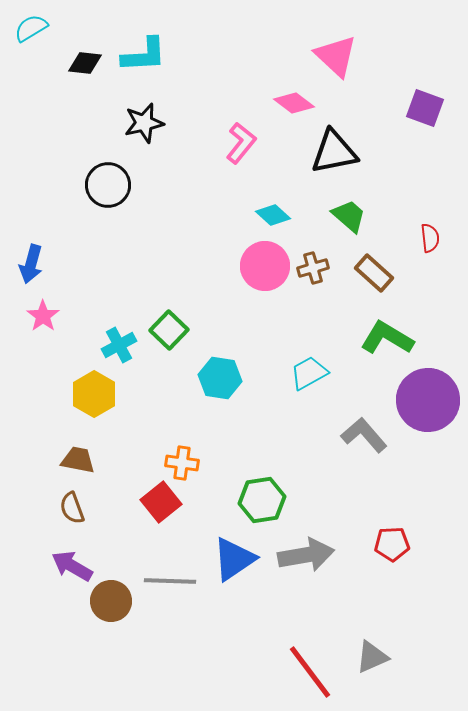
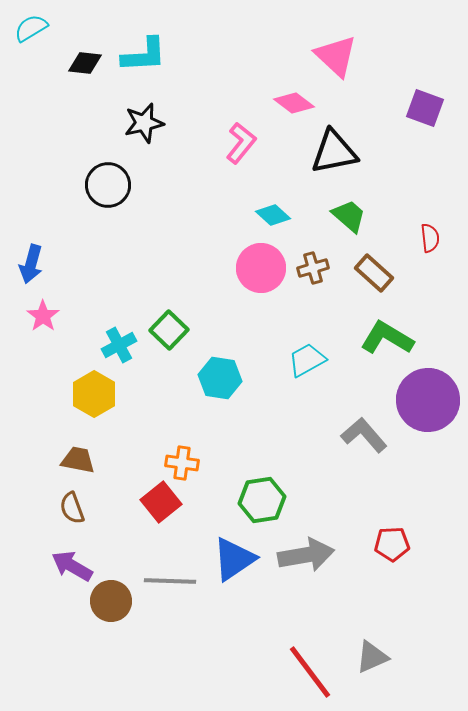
pink circle: moved 4 px left, 2 px down
cyan trapezoid: moved 2 px left, 13 px up
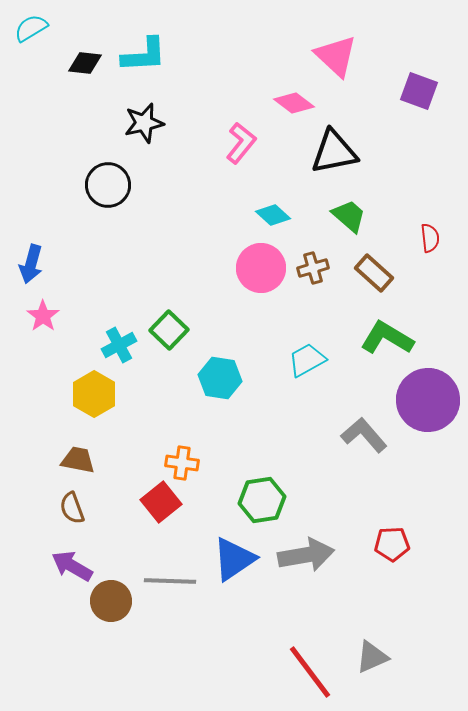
purple square: moved 6 px left, 17 px up
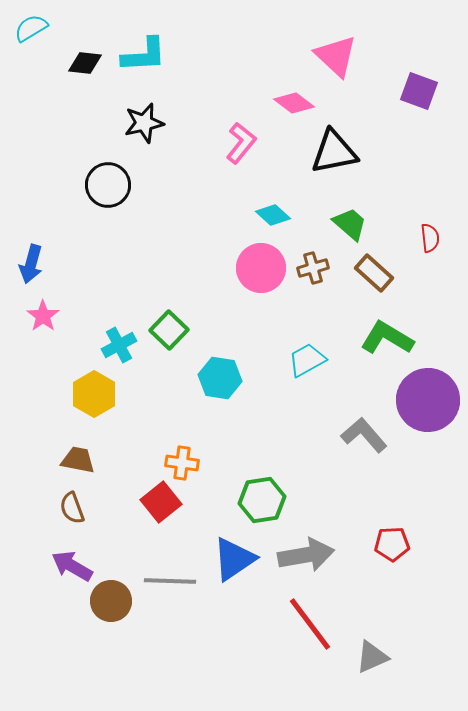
green trapezoid: moved 1 px right, 8 px down
red line: moved 48 px up
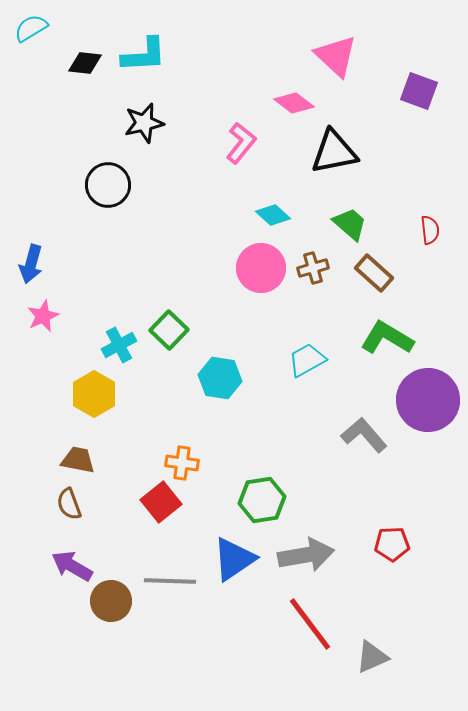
red semicircle: moved 8 px up
pink star: rotated 12 degrees clockwise
brown semicircle: moved 3 px left, 4 px up
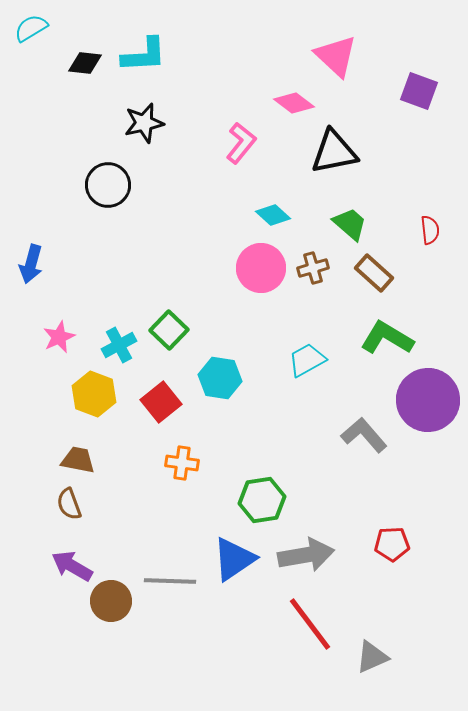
pink star: moved 16 px right, 21 px down
yellow hexagon: rotated 9 degrees counterclockwise
red square: moved 100 px up
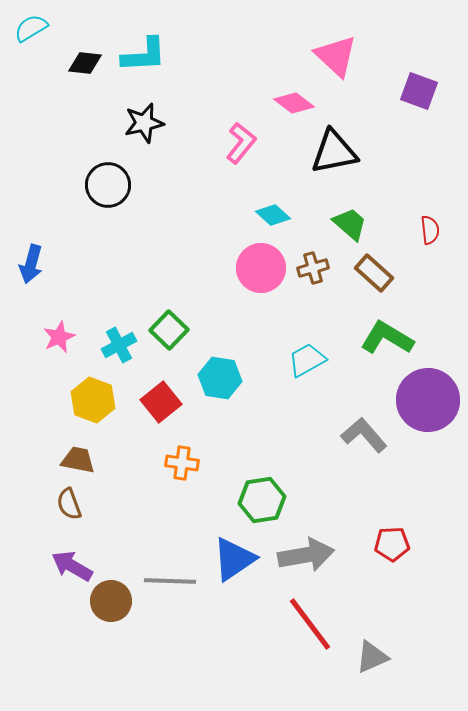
yellow hexagon: moved 1 px left, 6 px down
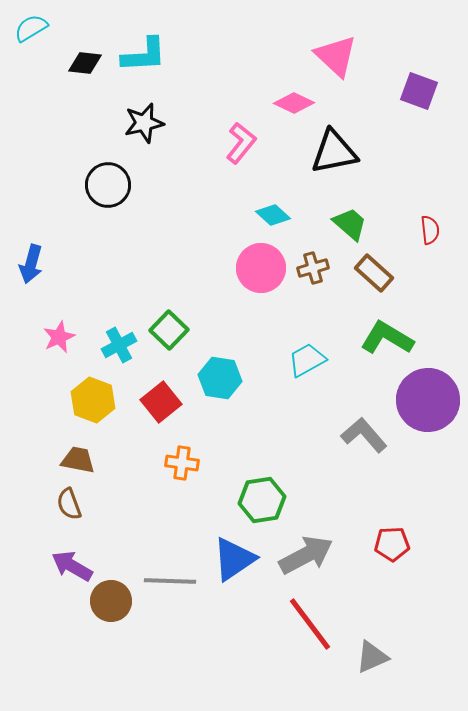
pink diamond: rotated 12 degrees counterclockwise
gray arrow: rotated 18 degrees counterclockwise
